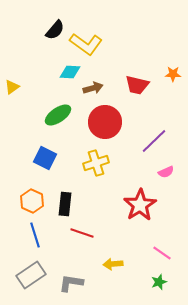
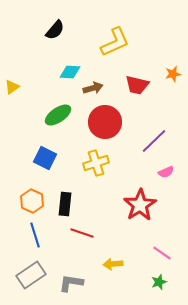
yellow L-shape: moved 29 px right, 2 px up; rotated 60 degrees counterclockwise
orange star: rotated 14 degrees counterclockwise
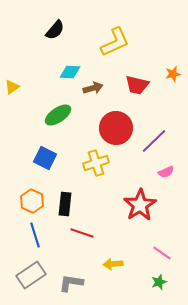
red circle: moved 11 px right, 6 px down
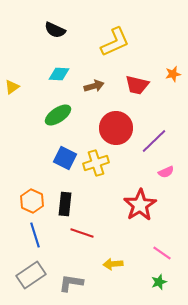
black semicircle: rotated 75 degrees clockwise
cyan diamond: moved 11 px left, 2 px down
brown arrow: moved 1 px right, 2 px up
blue square: moved 20 px right
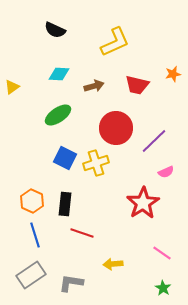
red star: moved 3 px right, 2 px up
green star: moved 4 px right, 6 px down; rotated 21 degrees counterclockwise
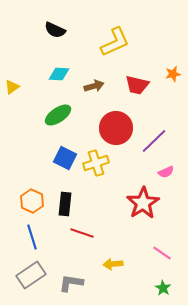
blue line: moved 3 px left, 2 px down
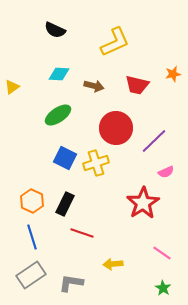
brown arrow: rotated 30 degrees clockwise
black rectangle: rotated 20 degrees clockwise
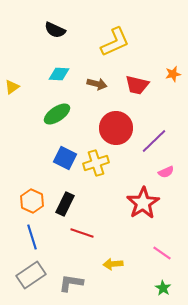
brown arrow: moved 3 px right, 2 px up
green ellipse: moved 1 px left, 1 px up
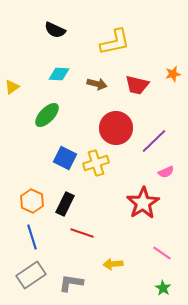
yellow L-shape: rotated 12 degrees clockwise
green ellipse: moved 10 px left, 1 px down; rotated 12 degrees counterclockwise
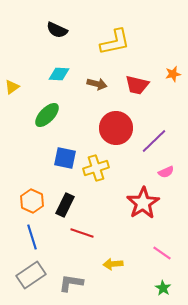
black semicircle: moved 2 px right
blue square: rotated 15 degrees counterclockwise
yellow cross: moved 5 px down
black rectangle: moved 1 px down
